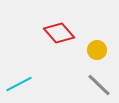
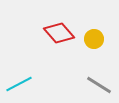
yellow circle: moved 3 px left, 11 px up
gray line: rotated 12 degrees counterclockwise
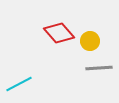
yellow circle: moved 4 px left, 2 px down
gray line: moved 17 px up; rotated 36 degrees counterclockwise
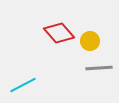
cyan line: moved 4 px right, 1 px down
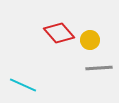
yellow circle: moved 1 px up
cyan line: rotated 52 degrees clockwise
